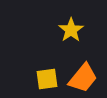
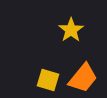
yellow square: moved 1 px right, 1 px down; rotated 25 degrees clockwise
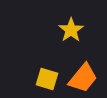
yellow square: moved 1 px left, 1 px up
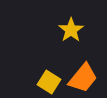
yellow square: moved 2 px right, 3 px down; rotated 15 degrees clockwise
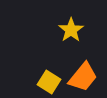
orange trapezoid: moved 1 px up
